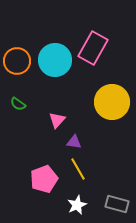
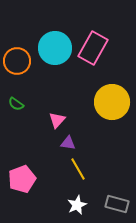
cyan circle: moved 12 px up
green semicircle: moved 2 px left
purple triangle: moved 6 px left, 1 px down
pink pentagon: moved 22 px left
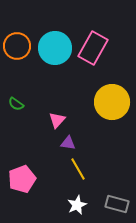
orange circle: moved 15 px up
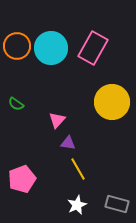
cyan circle: moved 4 px left
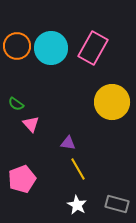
pink triangle: moved 26 px left, 4 px down; rotated 24 degrees counterclockwise
white star: rotated 18 degrees counterclockwise
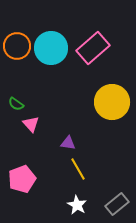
pink rectangle: rotated 20 degrees clockwise
gray rectangle: rotated 55 degrees counterclockwise
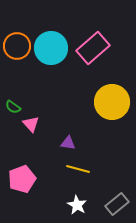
green semicircle: moved 3 px left, 3 px down
yellow line: rotated 45 degrees counterclockwise
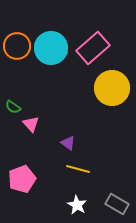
yellow circle: moved 14 px up
purple triangle: rotated 28 degrees clockwise
gray rectangle: rotated 70 degrees clockwise
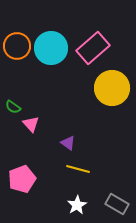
white star: rotated 12 degrees clockwise
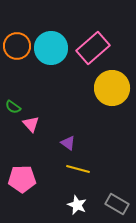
pink pentagon: rotated 20 degrees clockwise
white star: rotated 18 degrees counterclockwise
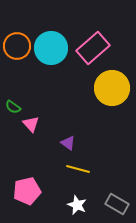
pink pentagon: moved 5 px right, 12 px down; rotated 12 degrees counterclockwise
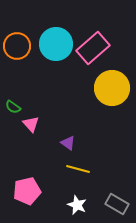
cyan circle: moved 5 px right, 4 px up
